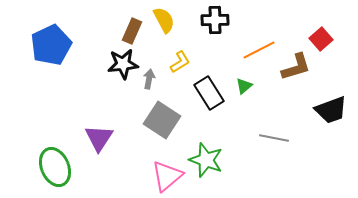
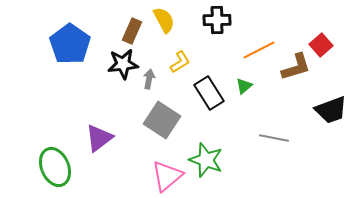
black cross: moved 2 px right
red square: moved 6 px down
blue pentagon: moved 19 px right, 1 px up; rotated 12 degrees counterclockwise
purple triangle: rotated 20 degrees clockwise
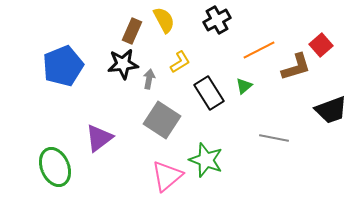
black cross: rotated 28 degrees counterclockwise
blue pentagon: moved 7 px left, 22 px down; rotated 15 degrees clockwise
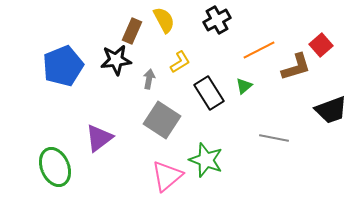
black star: moved 7 px left, 4 px up
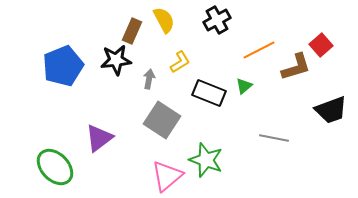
black rectangle: rotated 36 degrees counterclockwise
green ellipse: rotated 21 degrees counterclockwise
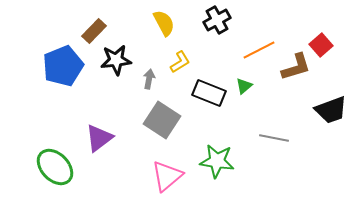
yellow semicircle: moved 3 px down
brown rectangle: moved 38 px left; rotated 20 degrees clockwise
green star: moved 11 px right, 1 px down; rotated 12 degrees counterclockwise
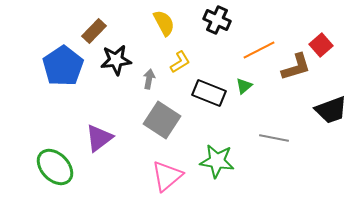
black cross: rotated 36 degrees counterclockwise
blue pentagon: rotated 12 degrees counterclockwise
